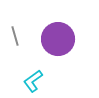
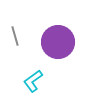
purple circle: moved 3 px down
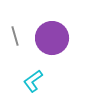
purple circle: moved 6 px left, 4 px up
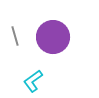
purple circle: moved 1 px right, 1 px up
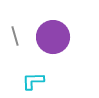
cyan L-shape: rotated 35 degrees clockwise
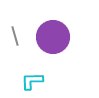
cyan L-shape: moved 1 px left
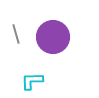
gray line: moved 1 px right, 2 px up
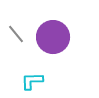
gray line: rotated 24 degrees counterclockwise
